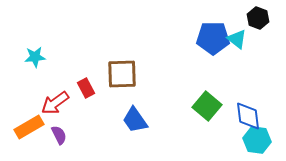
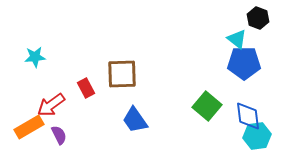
blue pentagon: moved 31 px right, 25 px down
red arrow: moved 4 px left, 2 px down
cyan hexagon: moved 4 px up; rotated 16 degrees counterclockwise
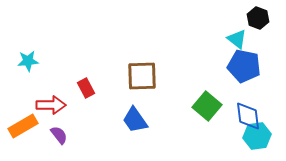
cyan star: moved 7 px left, 4 px down
blue pentagon: moved 3 px down; rotated 12 degrees clockwise
brown square: moved 20 px right, 2 px down
red arrow: rotated 144 degrees counterclockwise
orange rectangle: moved 6 px left, 1 px up
purple semicircle: rotated 12 degrees counterclockwise
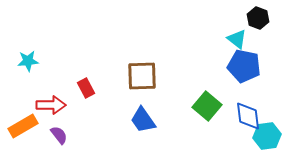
blue trapezoid: moved 8 px right
cyan hexagon: moved 10 px right
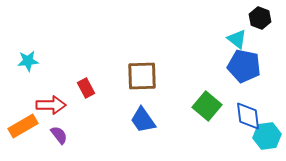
black hexagon: moved 2 px right
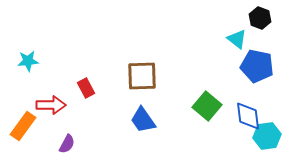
blue pentagon: moved 13 px right
orange rectangle: rotated 24 degrees counterclockwise
purple semicircle: moved 8 px right, 9 px down; rotated 66 degrees clockwise
